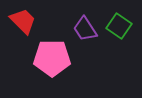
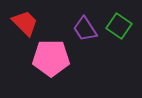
red trapezoid: moved 2 px right, 2 px down
pink pentagon: moved 1 px left
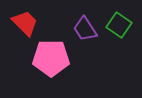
green square: moved 1 px up
